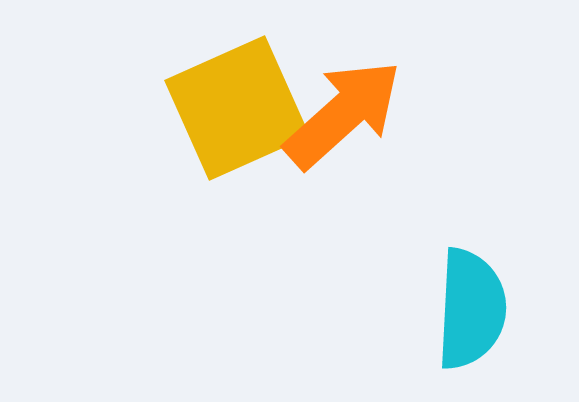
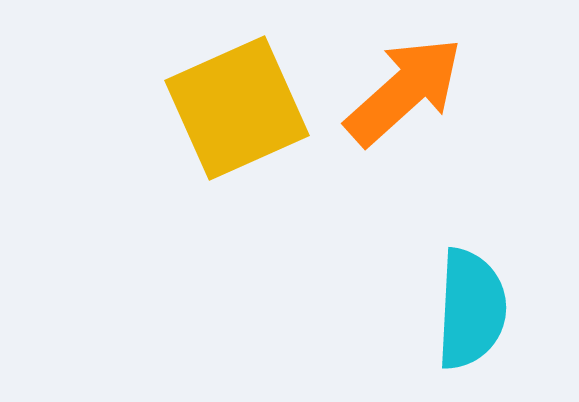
orange arrow: moved 61 px right, 23 px up
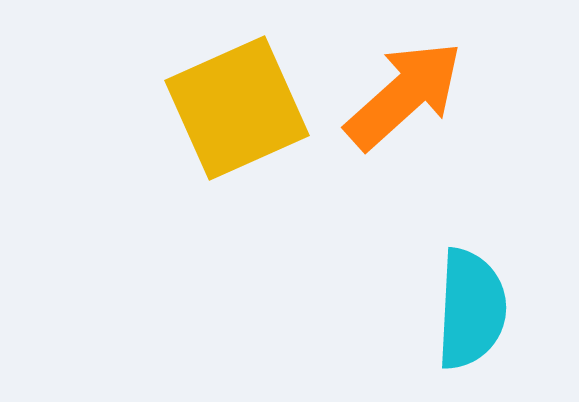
orange arrow: moved 4 px down
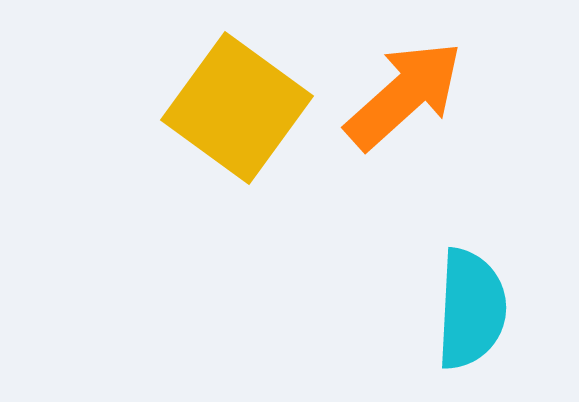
yellow square: rotated 30 degrees counterclockwise
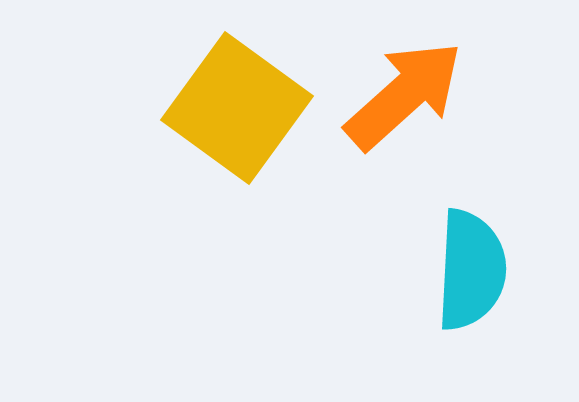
cyan semicircle: moved 39 px up
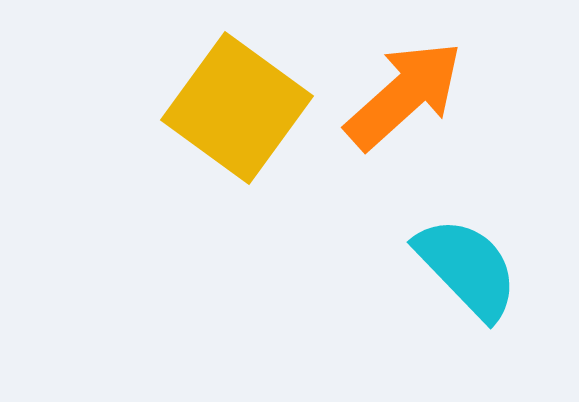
cyan semicircle: moved 4 px left, 2 px up; rotated 47 degrees counterclockwise
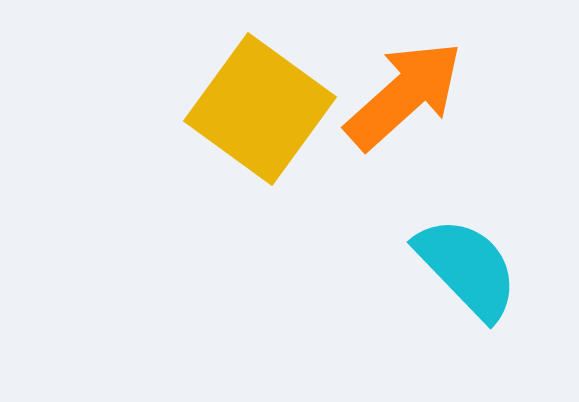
yellow square: moved 23 px right, 1 px down
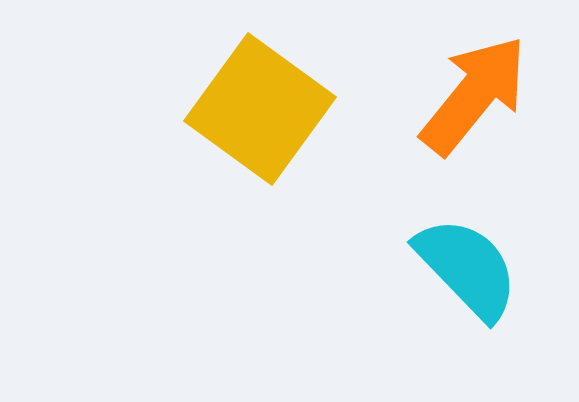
orange arrow: moved 70 px right; rotated 9 degrees counterclockwise
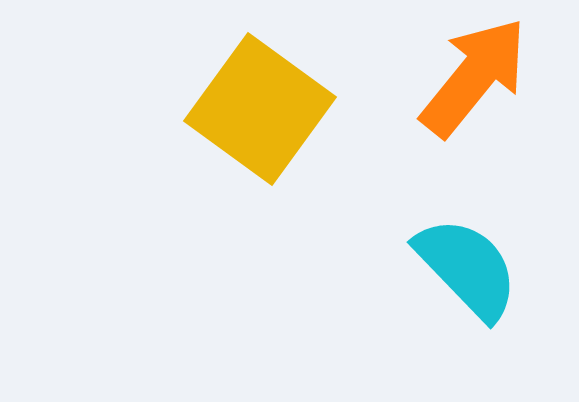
orange arrow: moved 18 px up
